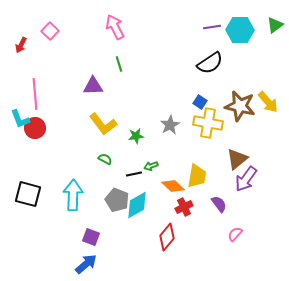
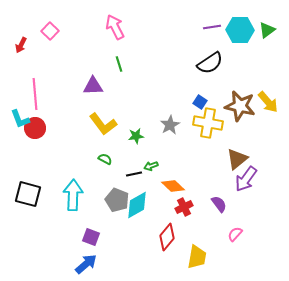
green triangle: moved 8 px left, 5 px down
yellow trapezoid: moved 81 px down
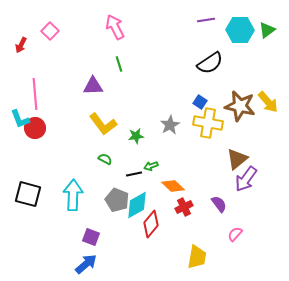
purple line: moved 6 px left, 7 px up
red diamond: moved 16 px left, 13 px up
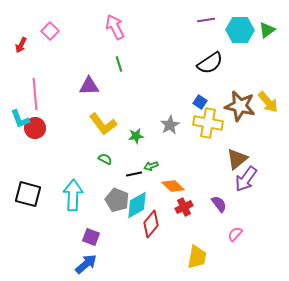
purple triangle: moved 4 px left
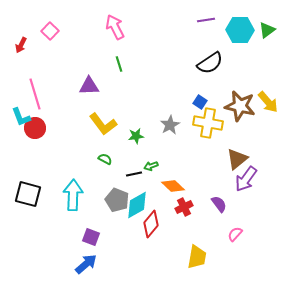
pink line: rotated 12 degrees counterclockwise
cyan L-shape: moved 1 px right, 2 px up
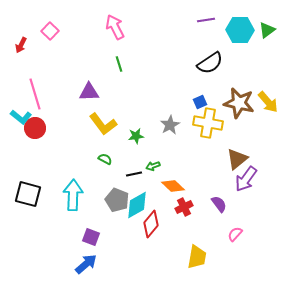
purple triangle: moved 6 px down
blue square: rotated 32 degrees clockwise
brown star: moved 1 px left, 3 px up
cyan L-shape: rotated 30 degrees counterclockwise
green arrow: moved 2 px right
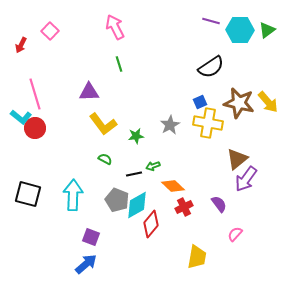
purple line: moved 5 px right, 1 px down; rotated 24 degrees clockwise
black semicircle: moved 1 px right, 4 px down
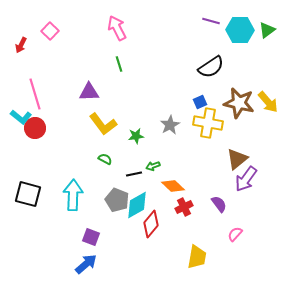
pink arrow: moved 2 px right, 1 px down
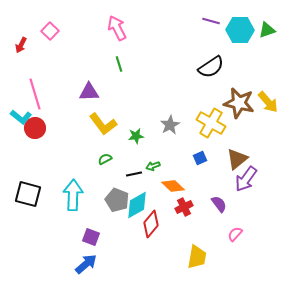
green triangle: rotated 18 degrees clockwise
blue square: moved 56 px down
yellow cross: moved 3 px right; rotated 20 degrees clockwise
green semicircle: rotated 56 degrees counterclockwise
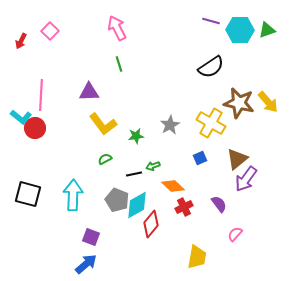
red arrow: moved 4 px up
pink line: moved 6 px right, 1 px down; rotated 20 degrees clockwise
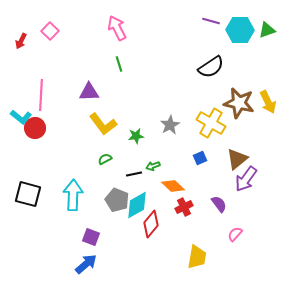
yellow arrow: rotated 15 degrees clockwise
